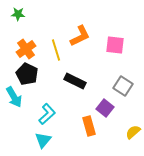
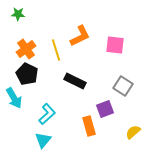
cyan arrow: moved 1 px down
purple square: moved 1 px down; rotated 30 degrees clockwise
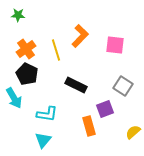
green star: moved 1 px down
orange L-shape: rotated 20 degrees counterclockwise
black rectangle: moved 1 px right, 4 px down
cyan L-shape: rotated 50 degrees clockwise
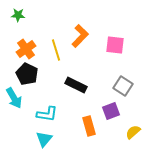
purple square: moved 6 px right, 2 px down
cyan triangle: moved 1 px right, 1 px up
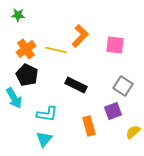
yellow line: rotated 60 degrees counterclockwise
black pentagon: moved 1 px down
purple square: moved 2 px right
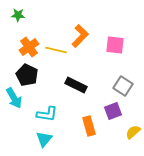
orange cross: moved 3 px right, 2 px up
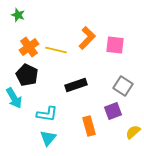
green star: rotated 16 degrees clockwise
orange L-shape: moved 7 px right, 2 px down
black rectangle: rotated 45 degrees counterclockwise
cyan triangle: moved 4 px right, 1 px up
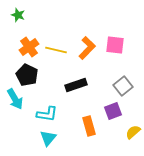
orange L-shape: moved 10 px down
gray square: rotated 18 degrees clockwise
cyan arrow: moved 1 px right, 1 px down
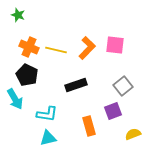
orange cross: rotated 30 degrees counterclockwise
yellow semicircle: moved 2 px down; rotated 21 degrees clockwise
cyan triangle: rotated 36 degrees clockwise
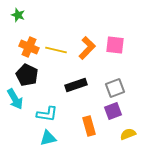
gray square: moved 8 px left, 2 px down; rotated 18 degrees clockwise
yellow semicircle: moved 5 px left
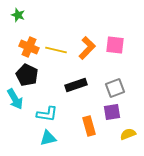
purple square: moved 1 px left, 1 px down; rotated 12 degrees clockwise
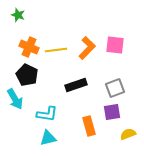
yellow line: rotated 20 degrees counterclockwise
